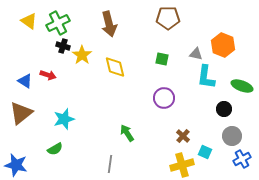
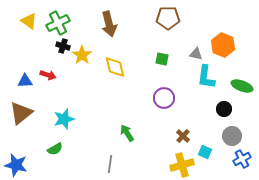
blue triangle: rotated 35 degrees counterclockwise
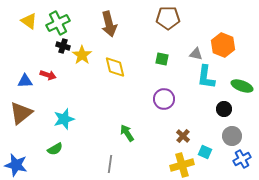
purple circle: moved 1 px down
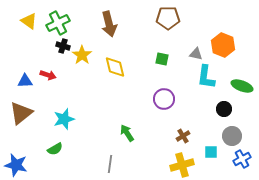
brown cross: rotated 16 degrees clockwise
cyan square: moved 6 px right; rotated 24 degrees counterclockwise
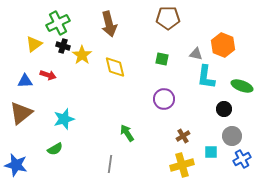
yellow triangle: moved 5 px right, 23 px down; rotated 48 degrees clockwise
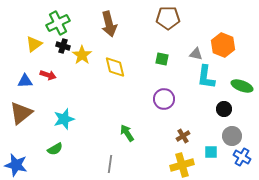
blue cross: moved 2 px up; rotated 30 degrees counterclockwise
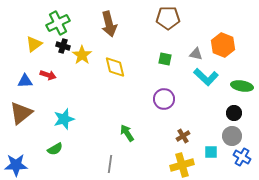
green square: moved 3 px right
cyan L-shape: rotated 55 degrees counterclockwise
green ellipse: rotated 10 degrees counterclockwise
black circle: moved 10 px right, 4 px down
blue star: rotated 15 degrees counterclockwise
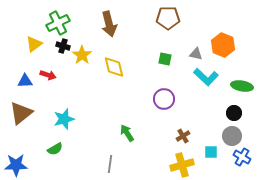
yellow diamond: moved 1 px left
